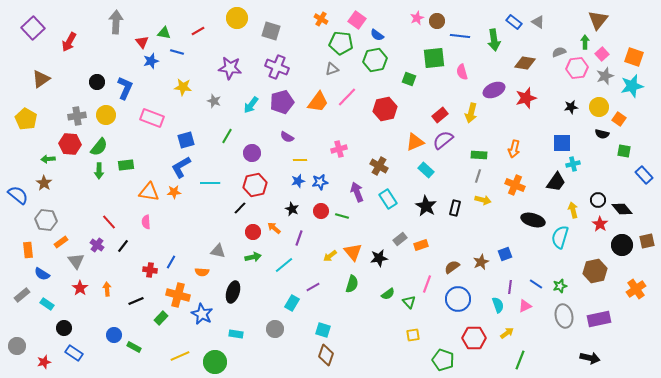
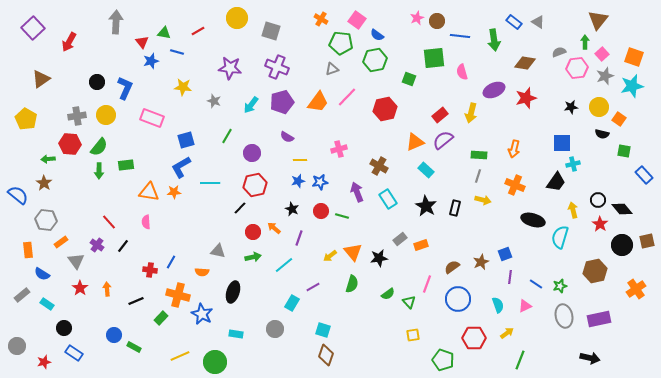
purple line at (510, 287): moved 10 px up
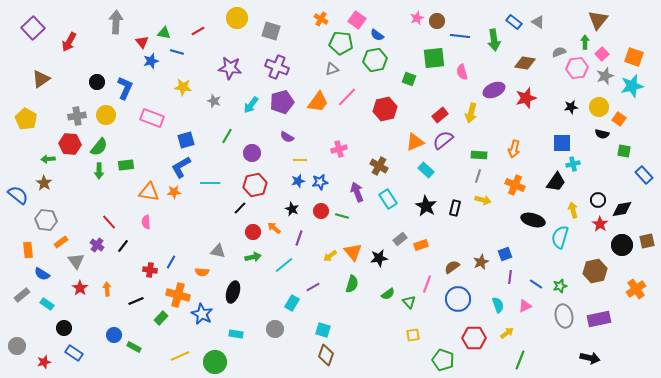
black diamond at (622, 209): rotated 60 degrees counterclockwise
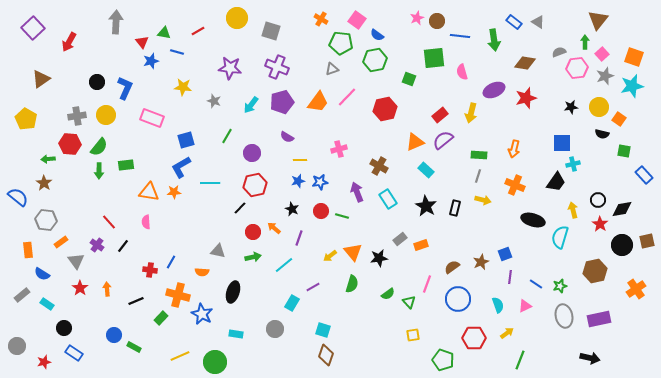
blue semicircle at (18, 195): moved 2 px down
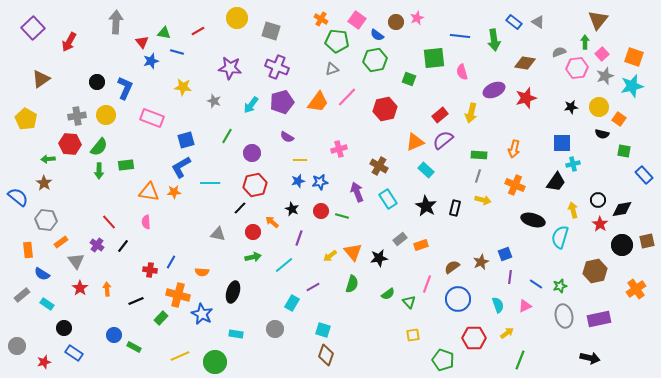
brown circle at (437, 21): moved 41 px left, 1 px down
green pentagon at (341, 43): moved 4 px left, 2 px up
orange arrow at (274, 228): moved 2 px left, 6 px up
gray triangle at (218, 251): moved 17 px up
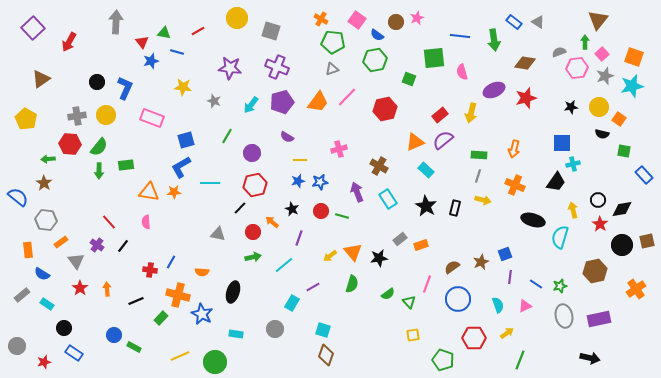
green pentagon at (337, 41): moved 4 px left, 1 px down
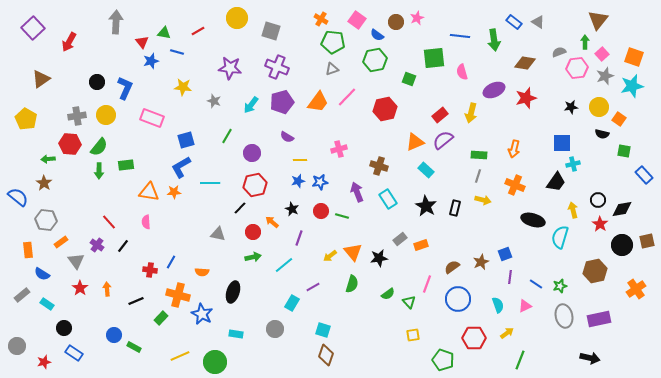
brown cross at (379, 166): rotated 12 degrees counterclockwise
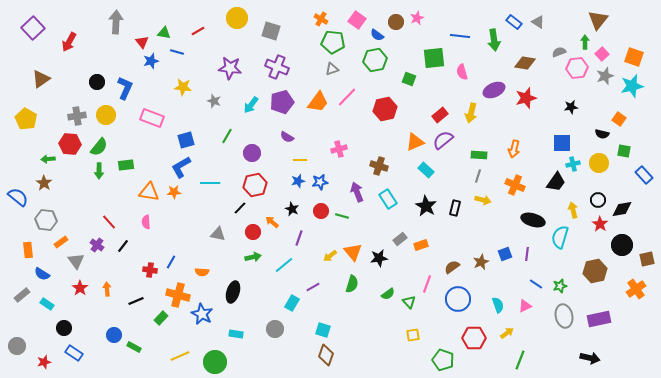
yellow circle at (599, 107): moved 56 px down
brown square at (647, 241): moved 18 px down
purple line at (510, 277): moved 17 px right, 23 px up
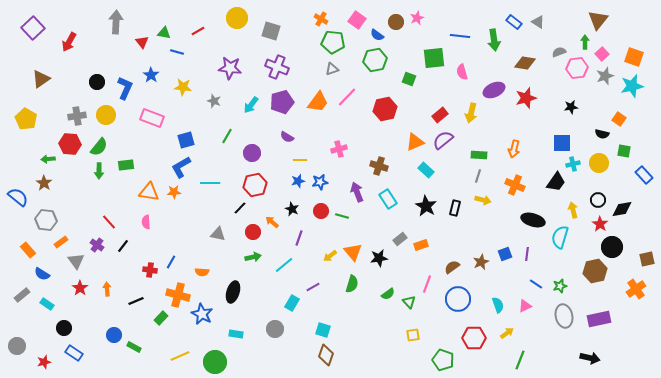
blue star at (151, 61): moved 14 px down; rotated 21 degrees counterclockwise
black circle at (622, 245): moved 10 px left, 2 px down
orange rectangle at (28, 250): rotated 35 degrees counterclockwise
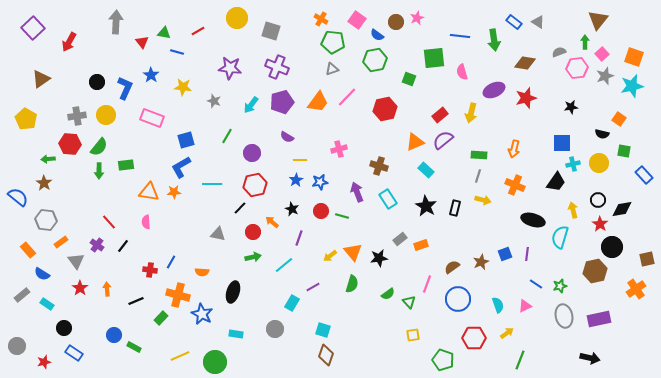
blue star at (298, 181): moved 2 px left, 1 px up; rotated 16 degrees counterclockwise
cyan line at (210, 183): moved 2 px right, 1 px down
